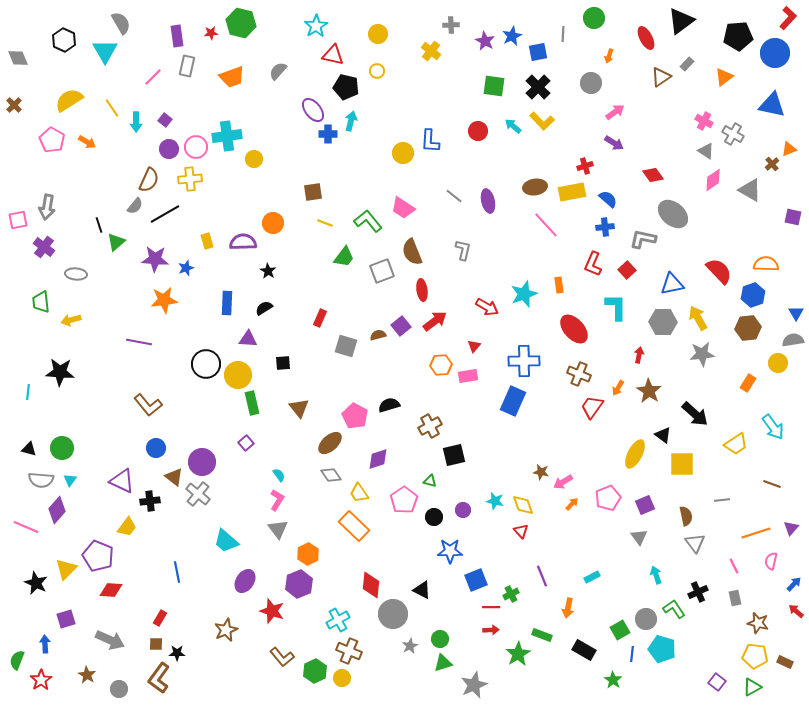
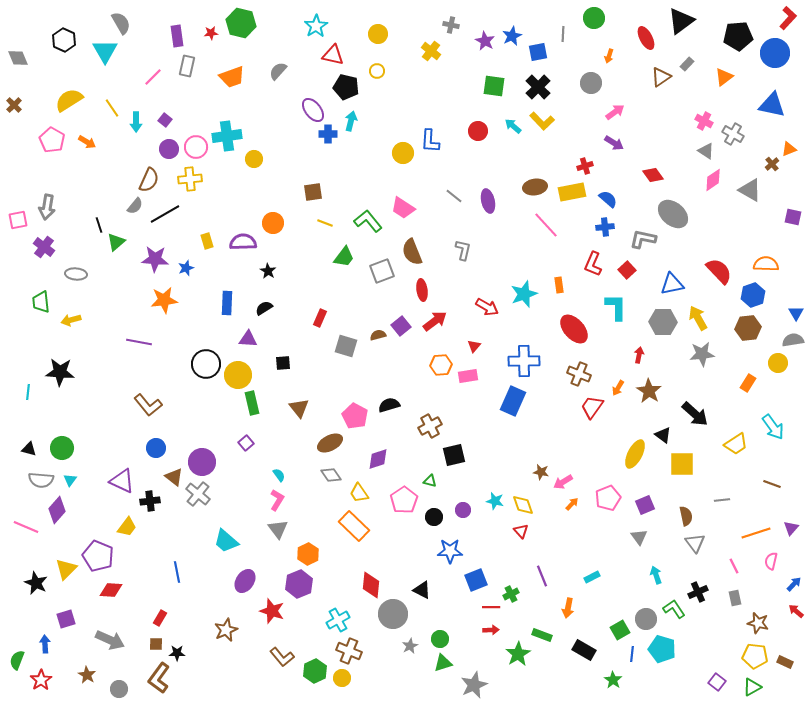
gray cross at (451, 25): rotated 14 degrees clockwise
brown ellipse at (330, 443): rotated 15 degrees clockwise
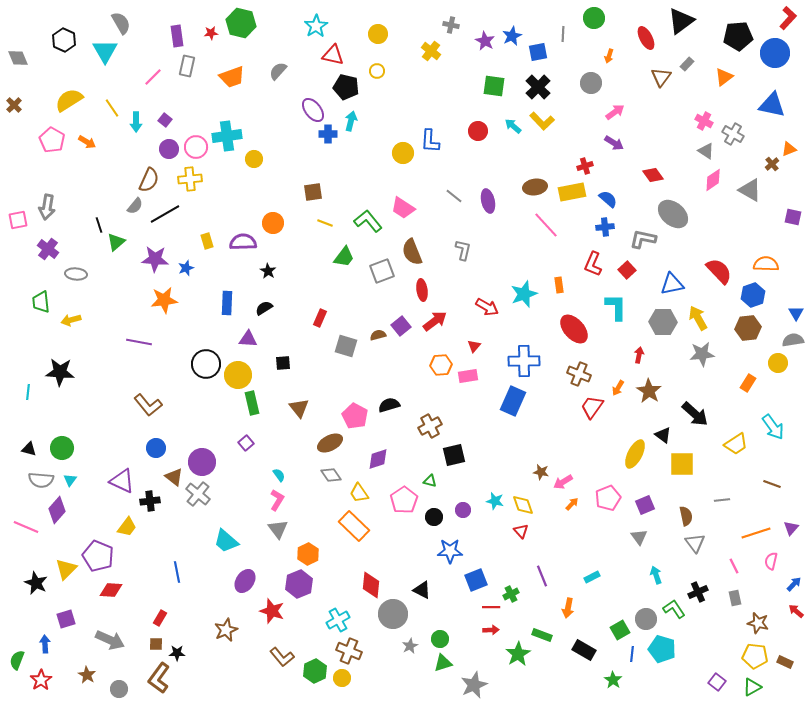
brown triangle at (661, 77): rotated 20 degrees counterclockwise
purple cross at (44, 247): moved 4 px right, 2 px down
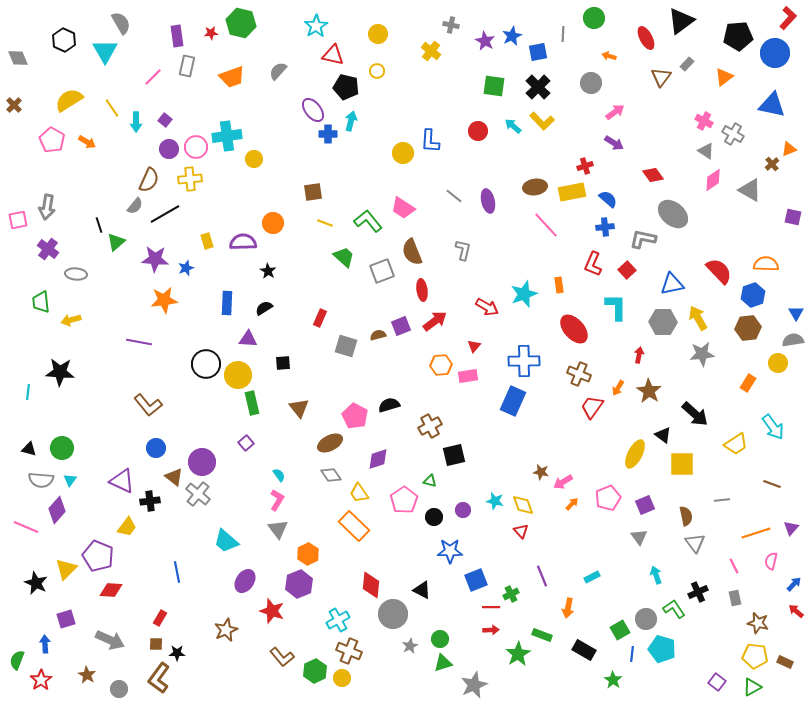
orange arrow at (609, 56): rotated 88 degrees clockwise
green trapezoid at (344, 257): rotated 85 degrees counterclockwise
purple square at (401, 326): rotated 18 degrees clockwise
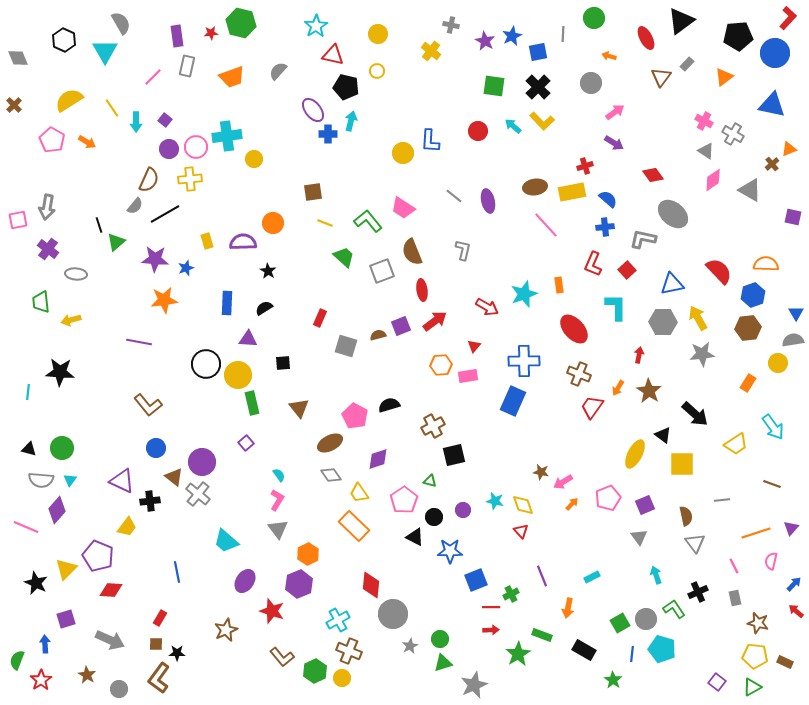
brown cross at (430, 426): moved 3 px right
black triangle at (422, 590): moved 7 px left, 53 px up
green square at (620, 630): moved 7 px up
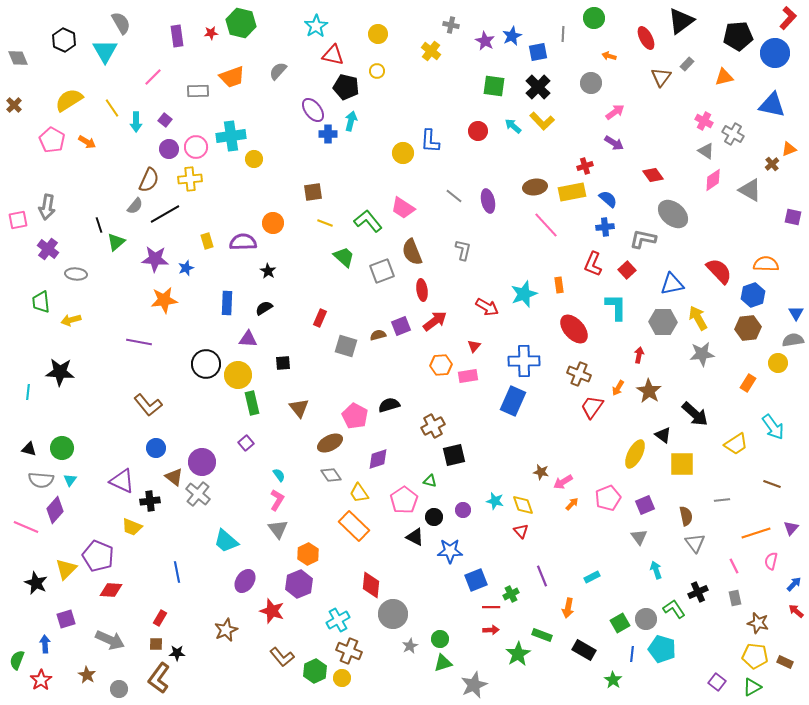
gray rectangle at (187, 66): moved 11 px right, 25 px down; rotated 75 degrees clockwise
orange triangle at (724, 77): rotated 24 degrees clockwise
cyan cross at (227, 136): moved 4 px right
purple diamond at (57, 510): moved 2 px left
yellow trapezoid at (127, 527): moved 5 px right; rotated 75 degrees clockwise
cyan arrow at (656, 575): moved 5 px up
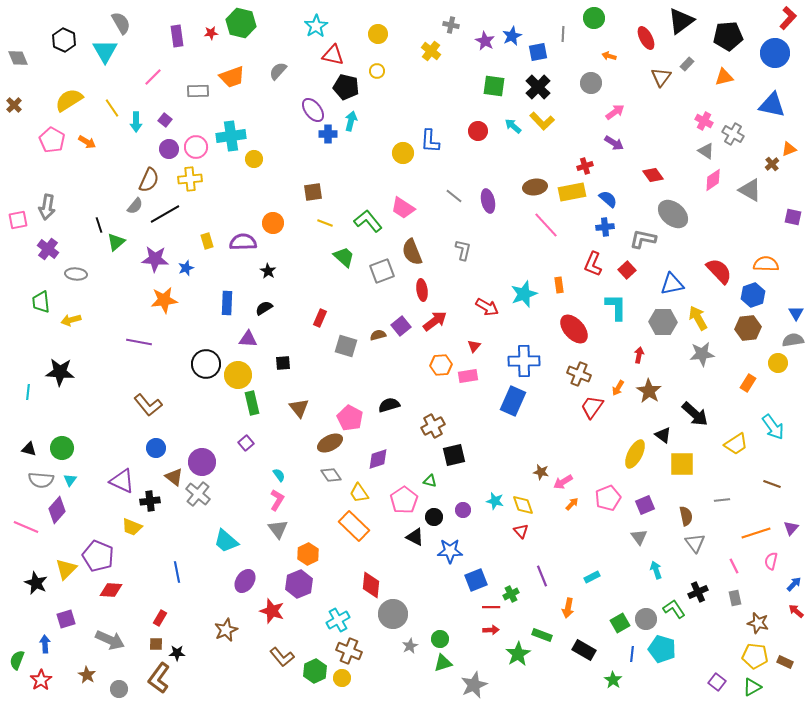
black pentagon at (738, 36): moved 10 px left
purple square at (401, 326): rotated 18 degrees counterclockwise
pink pentagon at (355, 416): moved 5 px left, 2 px down
purple diamond at (55, 510): moved 2 px right
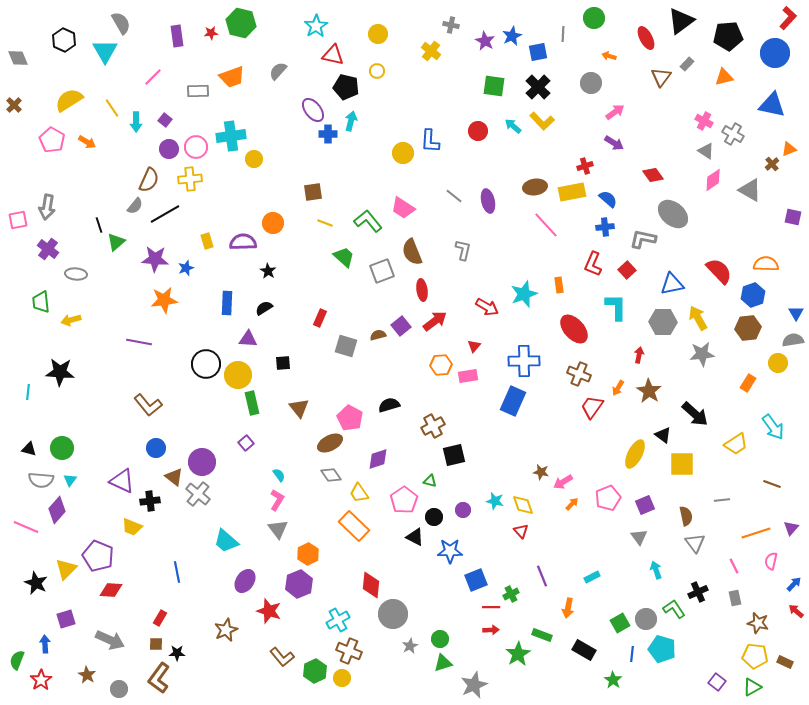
red star at (272, 611): moved 3 px left
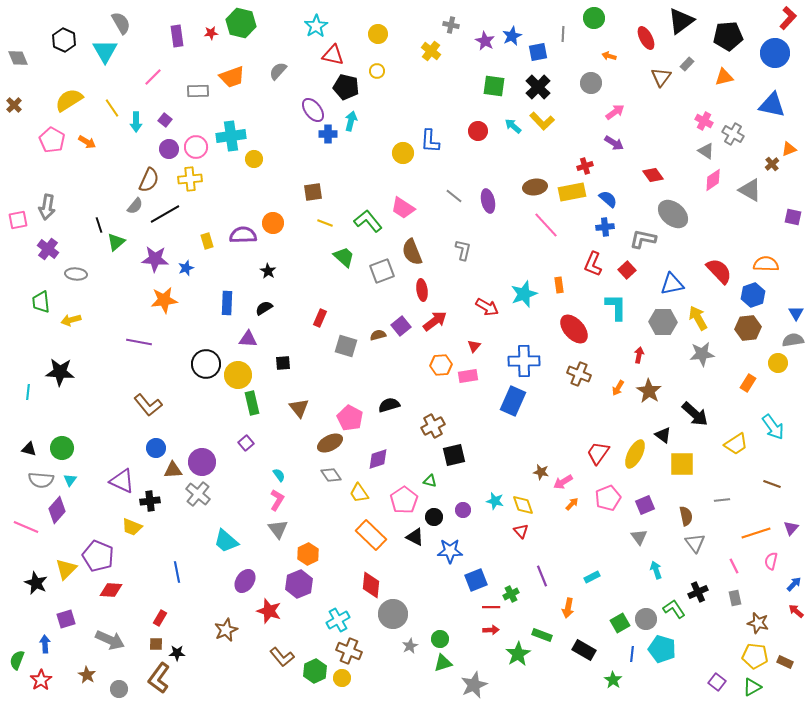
purple semicircle at (243, 242): moved 7 px up
red trapezoid at (592, 407): moved 6 px right, 46 px down
brown triangle at (174, 477): moved 1 px left, 7 px up; rotated 42 degrees counterclockwise
orange rectangle at (354, 526): moved 17 px right, 9 px down
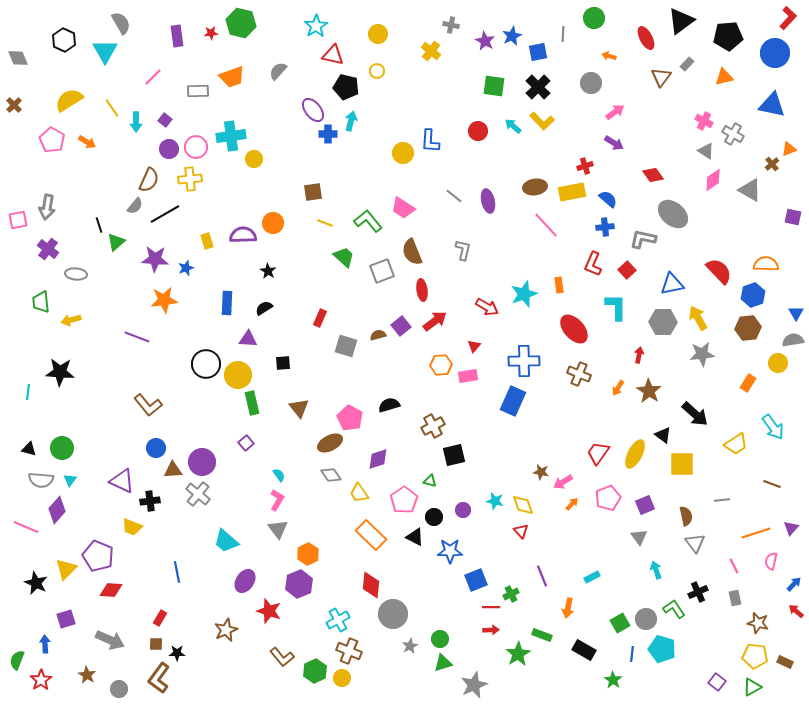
purple line at (139, 342): moved 2 px left, 5 px up; rotated 10 degrees clockwise
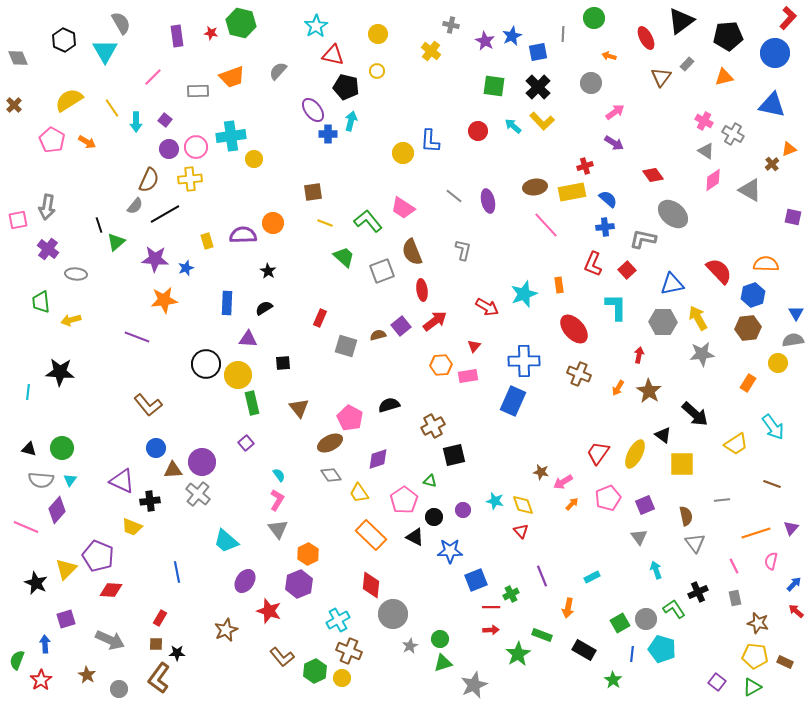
red star at (211, 33): rotated 16 degrees clockwise
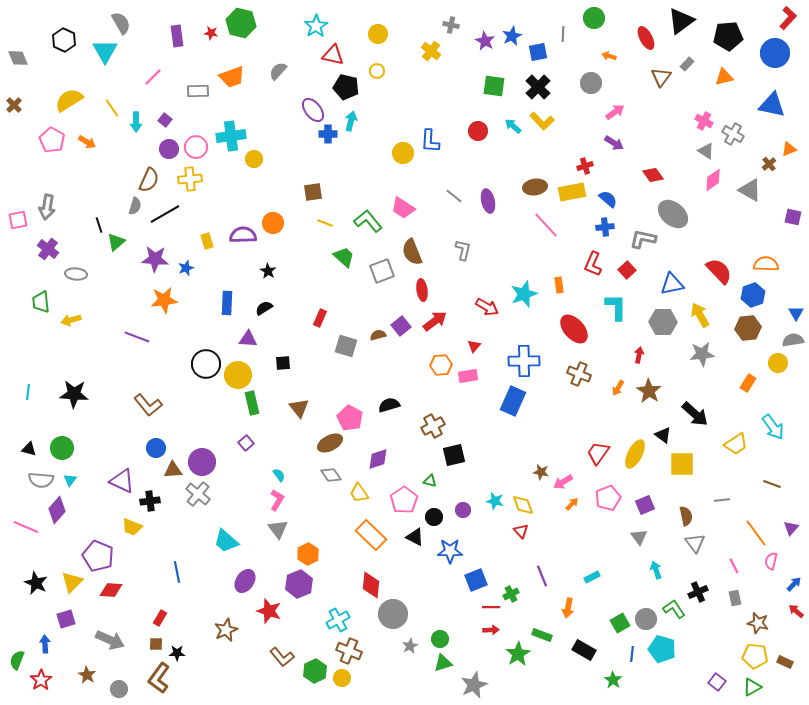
brown cross at (772, 164): moved 3 px left
gray semicircle at (135, 206): rotated 24 degrees counterclockwise
yellow arrow at (698, 318): moved 2 px right, 3 px up
black star at (60, 372): moved 14 px right, 22 px down
orange line at (756, 533): rotated 72 degrees clockwise
yellow triangle at (66, 569): moved 6 px right, 13 px down
